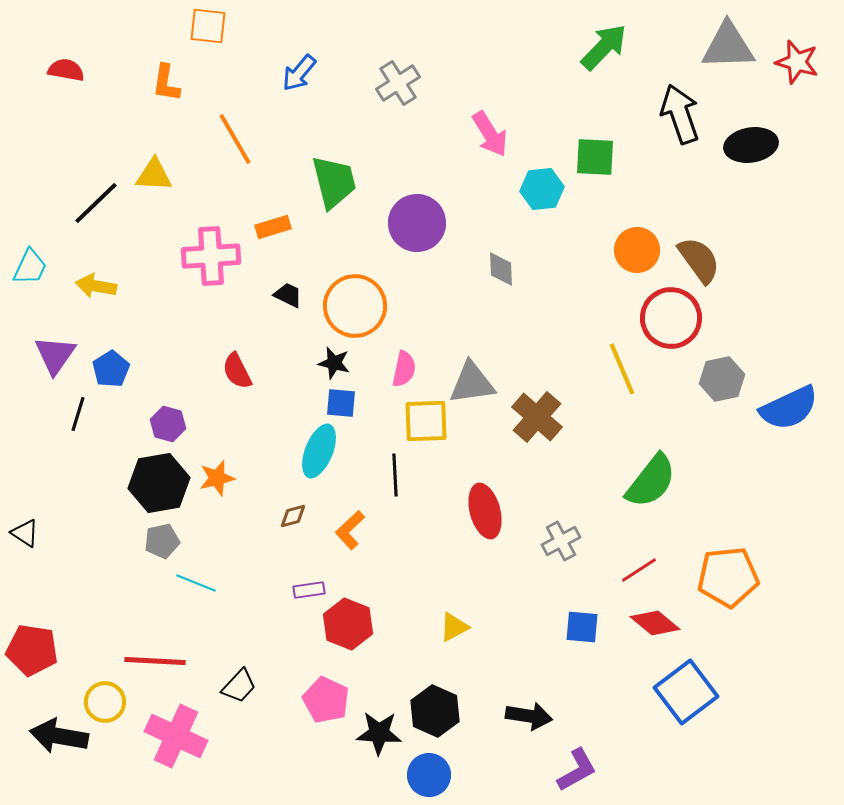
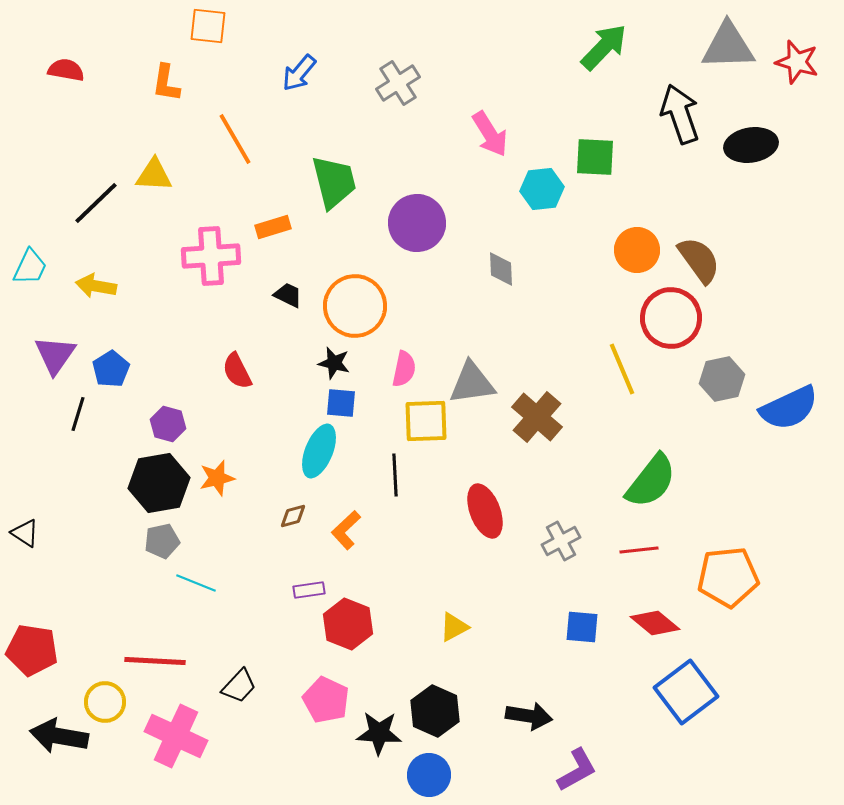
red ellipse at (485, 511): rotated 6 degrees counterclockwise
orange L-shape at (350, 530): moved 4 px left
red line at (639, 570): moved 20 px up; rotated 27 degrees clockwise
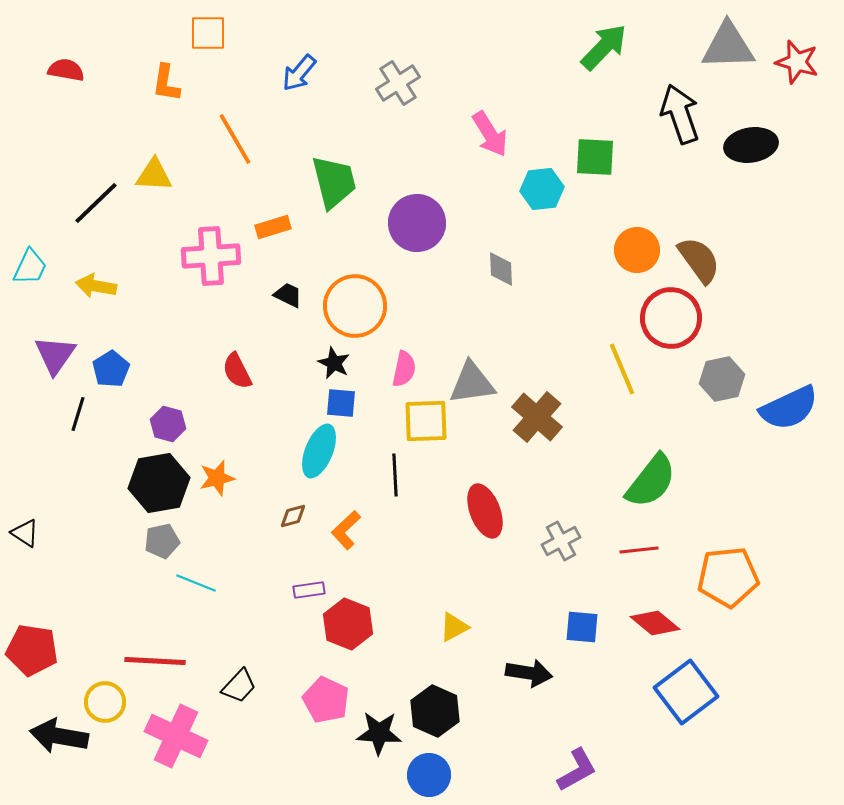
orange square at (208, 26): moved 7 px down; rotated 6 degrees counterclockwise
black star at (334, 363): rotated 12 degrees clockwise
black arrow at (529, 716): moved 43 px up
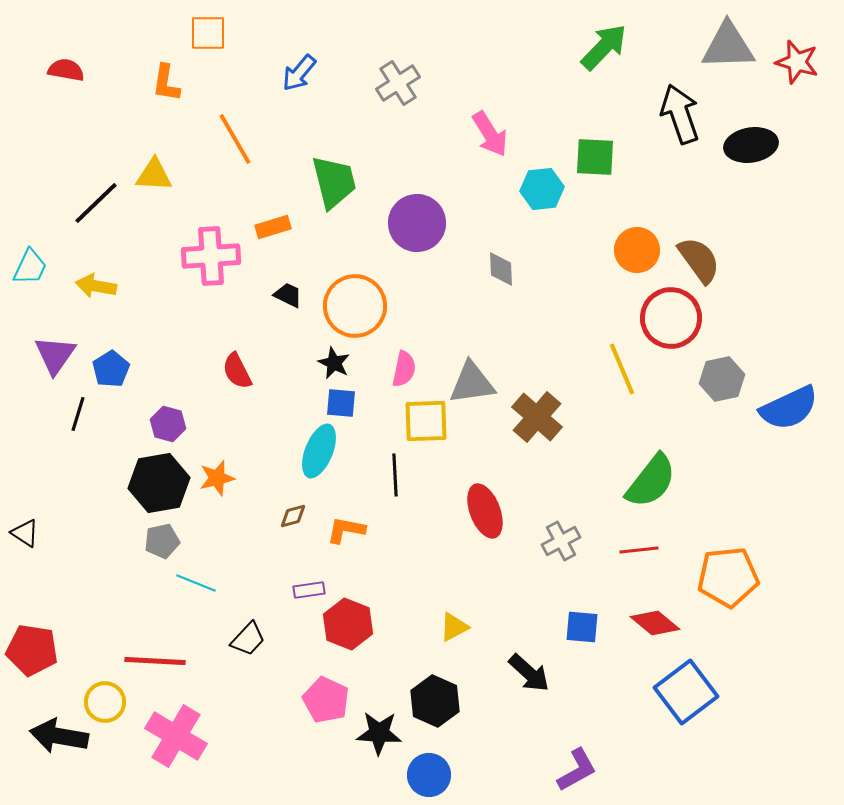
orange L-shape at (346, 530): rotated 54 degrees clockwise
black arrow at (529, 673): rotated 33 degrees clockwise
black trapezoid at (239, 686): moved 9 px right, 47 px up
black hexagon at (435, 711): moved 10 px up
pink cross at (176, 736): rotated 6 degrees clockwise
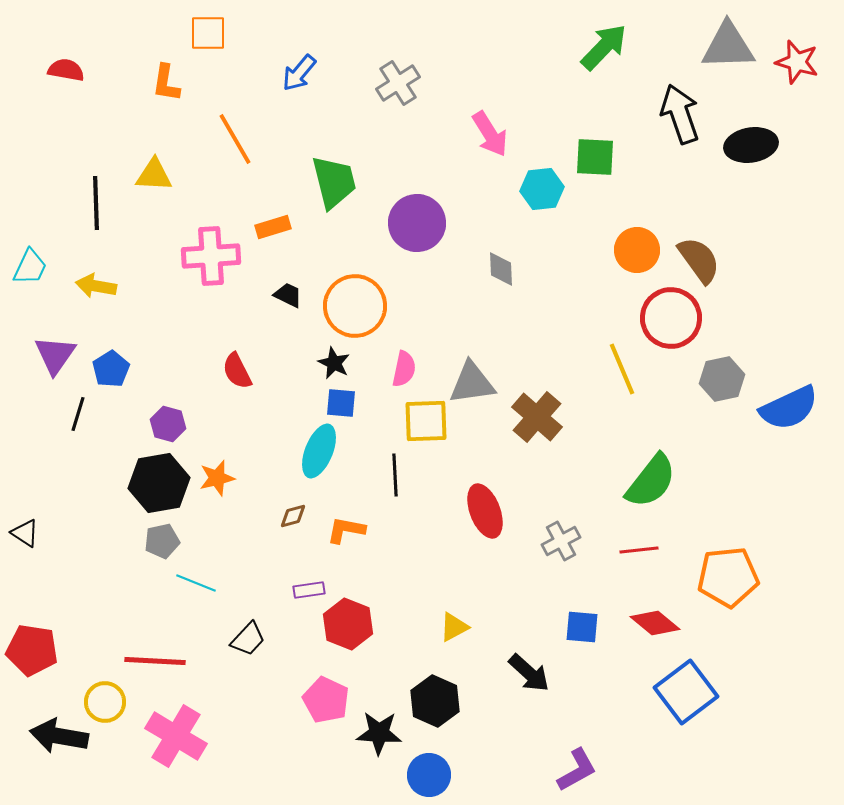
black line at (96, 203): rotated 48 degrees counterclockwise
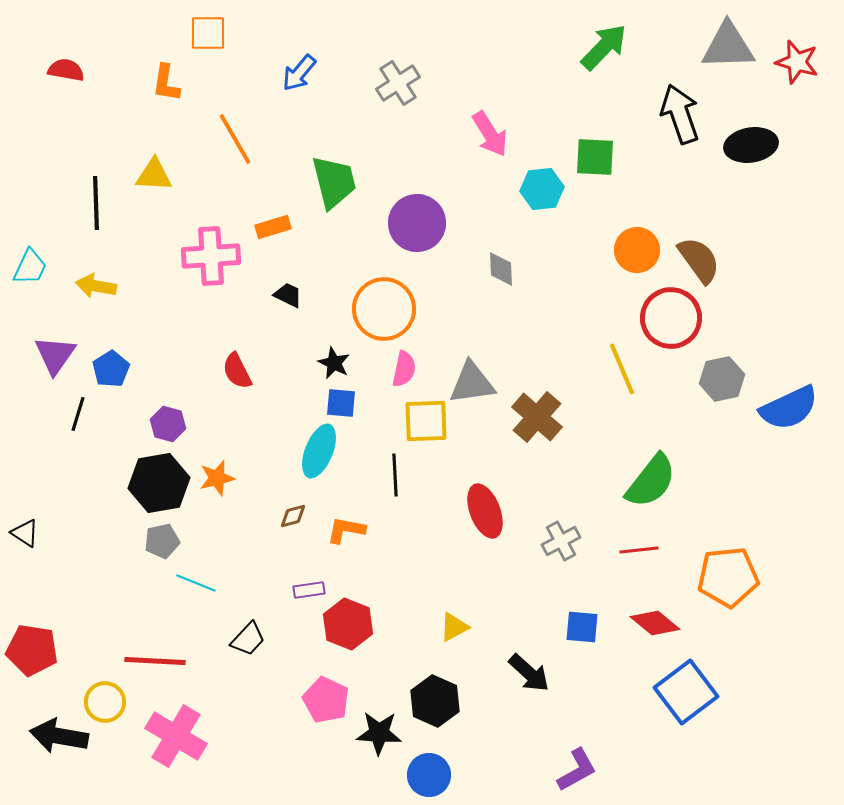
orange circle at (355, 306): moved 29 px right, 3 px down
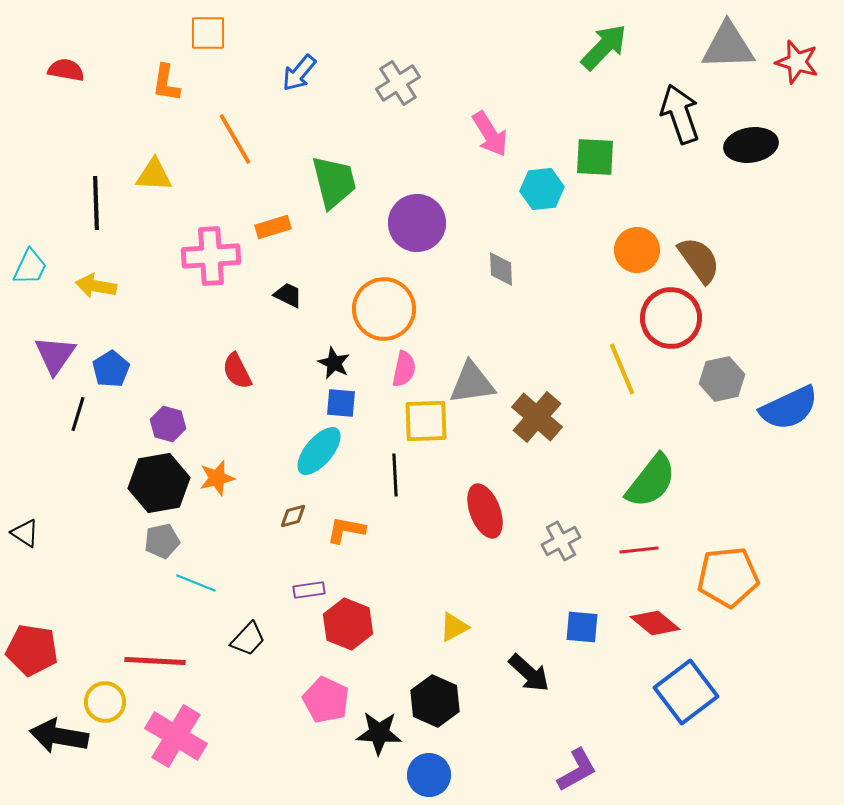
cyan ellipse at (319, 451): rotated 18 degrees clockwise
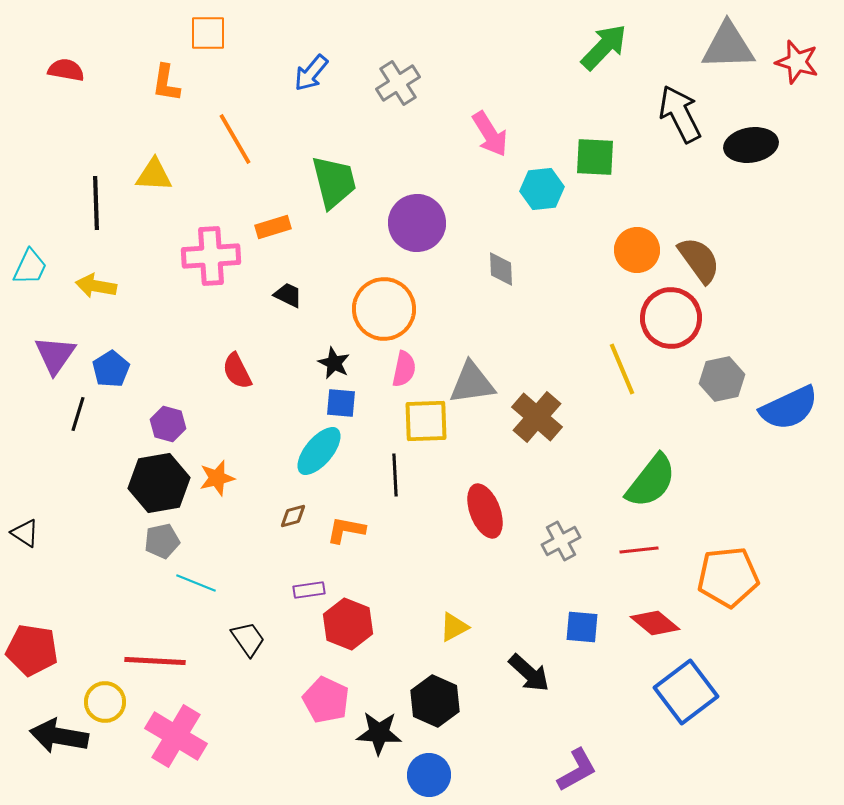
blue arrow at (299, 73): moved 12 px right
black arrow at (680, 114): rotated 8 degrees counterclockwise
black trapezoid at (248, 639): rotated 78 degrees counterclockwise
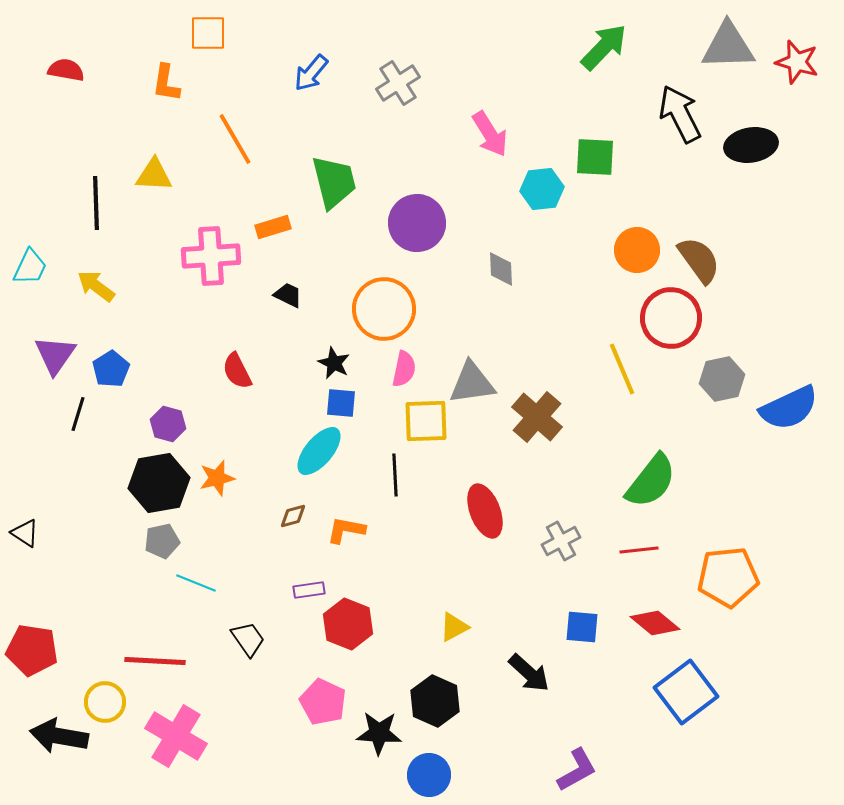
yellow arrow at (96, 286): rotated 27 degrees clockwise
pink pentagon at (326, 700): moved 3 px left, 2 px down
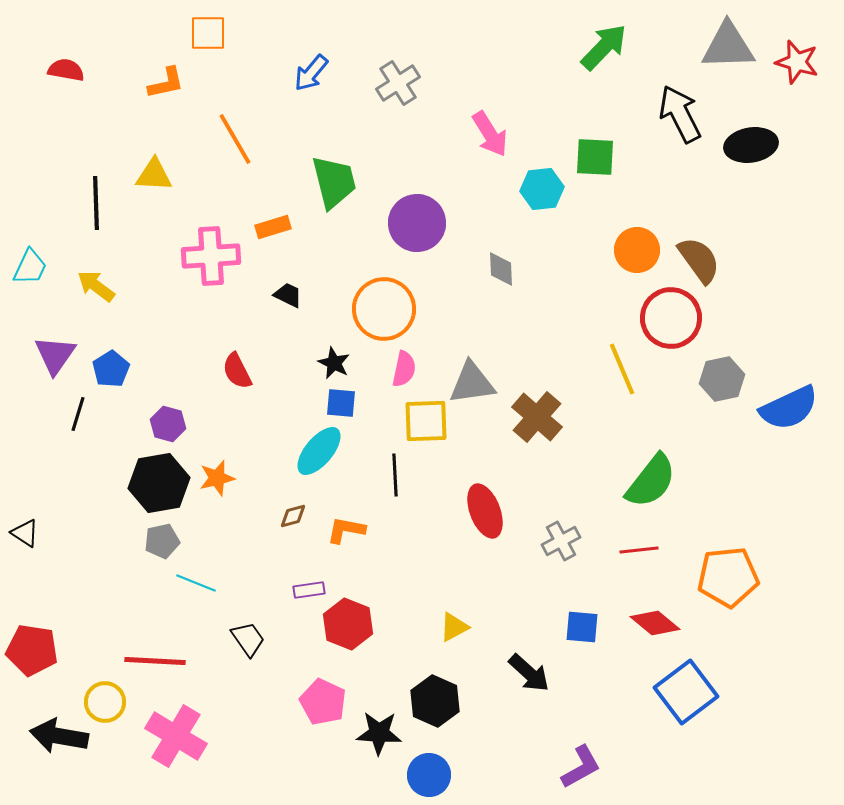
orange L-shape at (166, 83): rotated 111 degrees counterclockwise
purple L-shape at (577, 770): moved 4 px right, 3 px up
